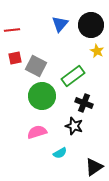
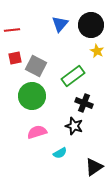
green circle: moved 10 px left
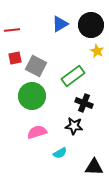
blue triangle: rotated 18 degrees clockwise
black star: rotated 12 degrees counterclockwise
black triangle: rotated 36 degrees clockwise
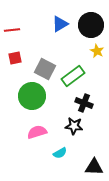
gray square: moved 9 px right, 3 px down
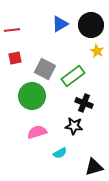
black triangle: rotated 18 degrees counterclockwise
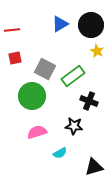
black cross: moved 5 px right, 2 px up
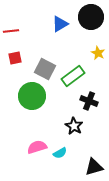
black circle: moved 8 px up
red line: moved 1 px left, 1 px down
yellow star: moved 1 px right, 2 px down
black star: rotated 24 degrees clockwise
pink semicircle: moved 15 px down
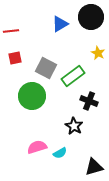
gray square: moved 1 px right, 1 px up
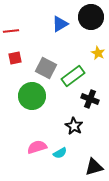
black cross: moved 1 px right, 2 px up
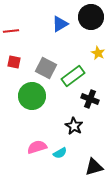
red square: moved 1 px left, 4 px down; rotated 24 degrees clockwise
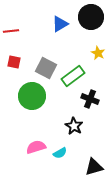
pink semicircle: moved 1 px left
